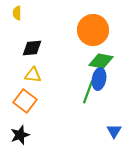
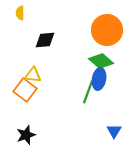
yellow semicircle: moved 3 px right
orange circle: moved 14 px right
black diamond: moved 13 px right, 8 px up
green diamond: rotated 30 degrees clockwise
orange square: moved 11 px up
black star: moved 6 px right
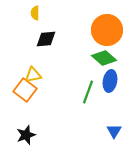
yellow semicircle: moved 15 px right
black diamond: moved 1 px right, 1 px up
green diamond: moved 3 px right, 3 px up
yellow triangle: rotated 18 degrees counterclockwise
blue ellipse: moved 11 px right, 2 px down
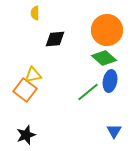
black diamond: moved 9 px right
green line: rotated 30 degrees clockwise
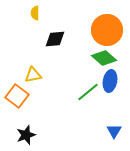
orange square: moved 8 px left, 6 px down
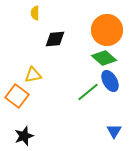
blue ellipse: rotated 40 degrees counterclockwise
black star: moved 2 px left, 1 px down
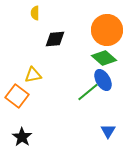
blue ellipse: moved 7 px left, 1 px up
blue triangle: moved 6 px left
black star: moved 2 px left, 1 px down; rotated 18 degrees counterclockwise
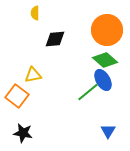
green diamond: moved 1 px right, 2 px down
black star: moved 1 px right, 4 px up; rotated 24 degrees counterclockwise
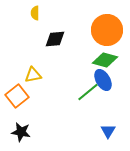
green diamond: rotated 25 degrees counterclockwise
orange square: rotated 15 degrees clockwise
black star: moved 2 px left, 1 px up
